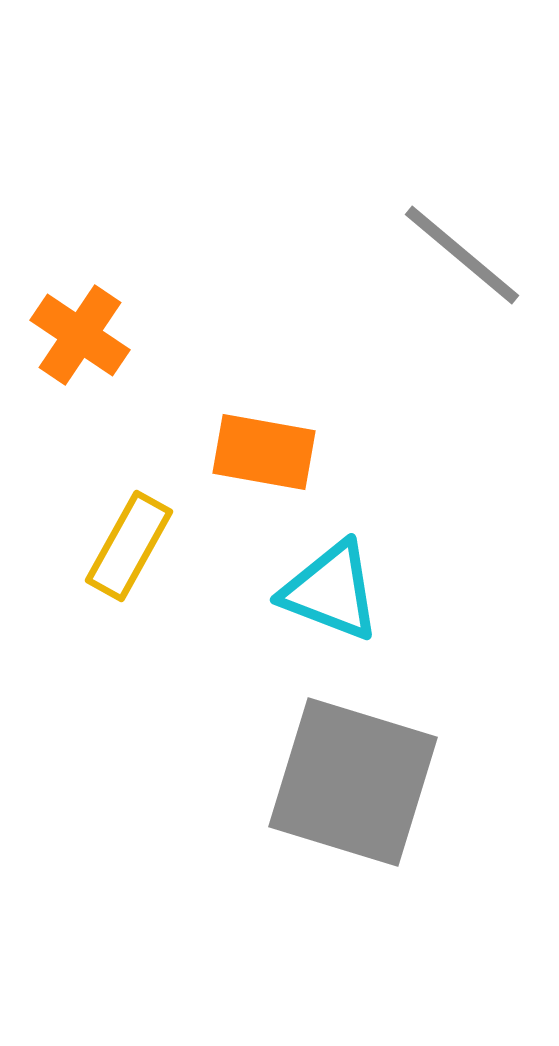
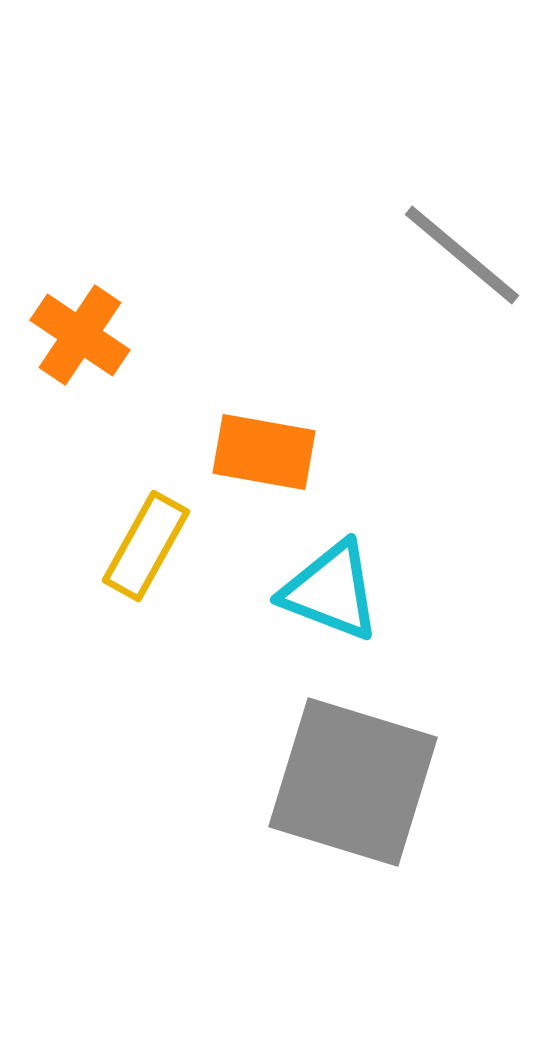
yellow rectangle: moved 17 px right
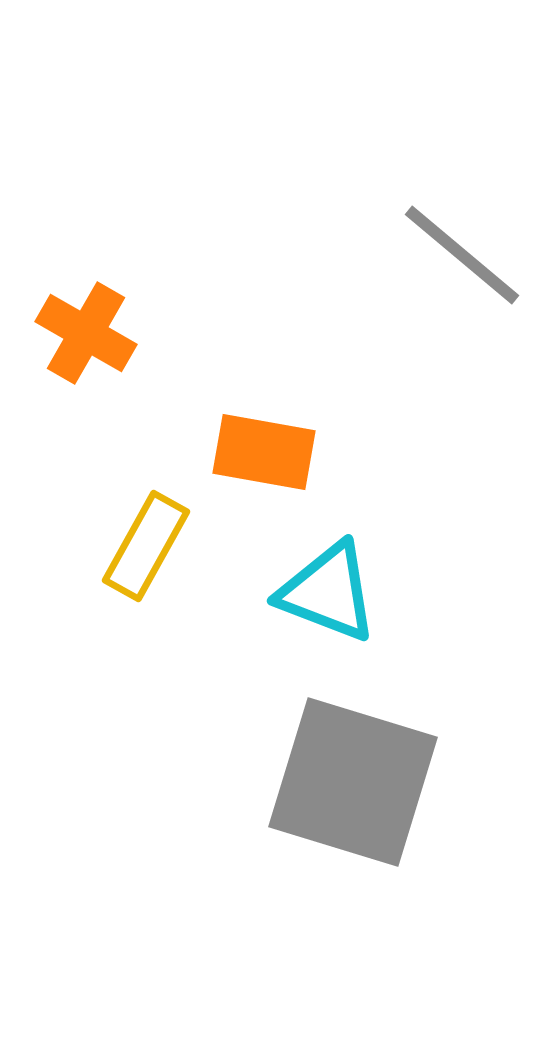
orange cross: moved 6 px right, 2 px up; rotated 4 degrees counterclockwise
cyan triangle: moved 3 px left, 1 px down
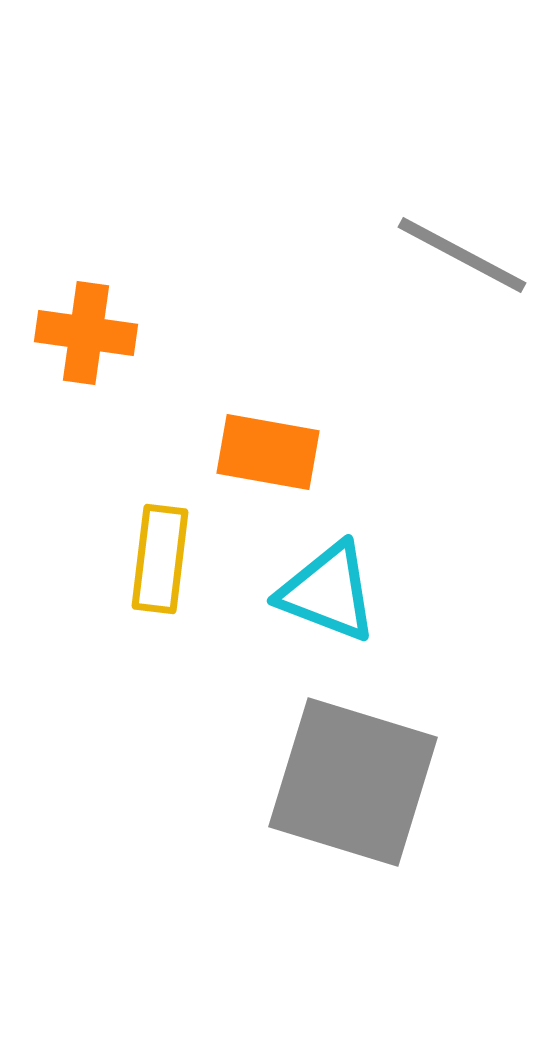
gray line: rotated 12 degrees counterclockwise
orange cross: rotated 22 degrees counterclockwise
orange rectangle: moved 4 px right
yellow rectangle: moved 14 px right, 13 px down; rotated 22 degrees counterclockwise
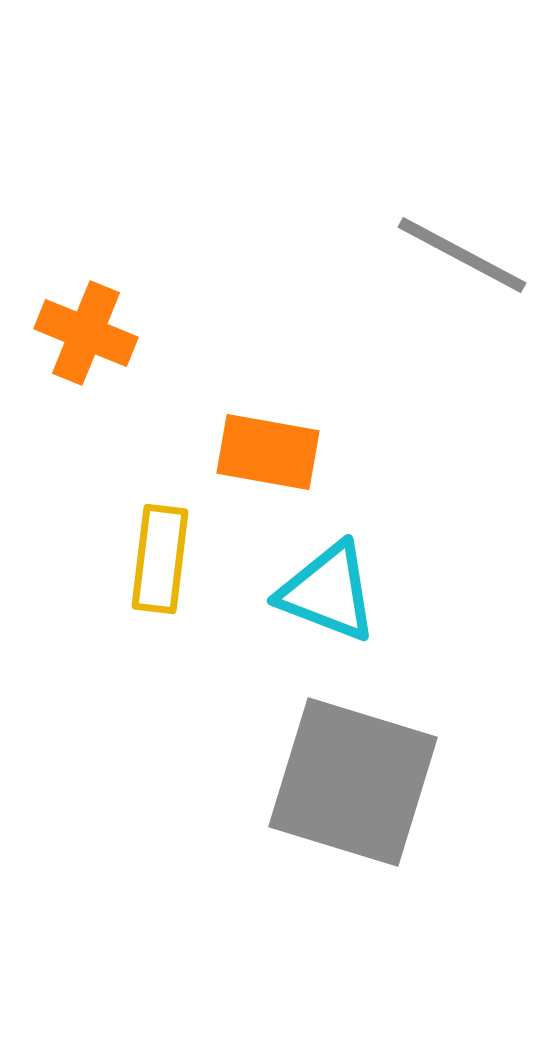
orange cross: rotated 14 degrees clockwise
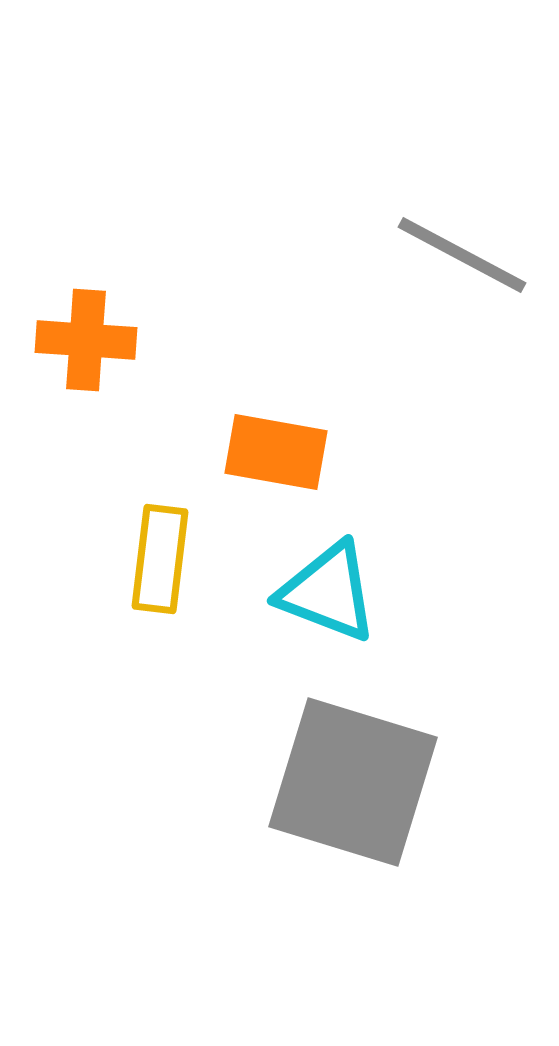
orange cross: moved 7 px down; rotated 18 degrees counterclockwise
orange rectangle: moved 8 px right
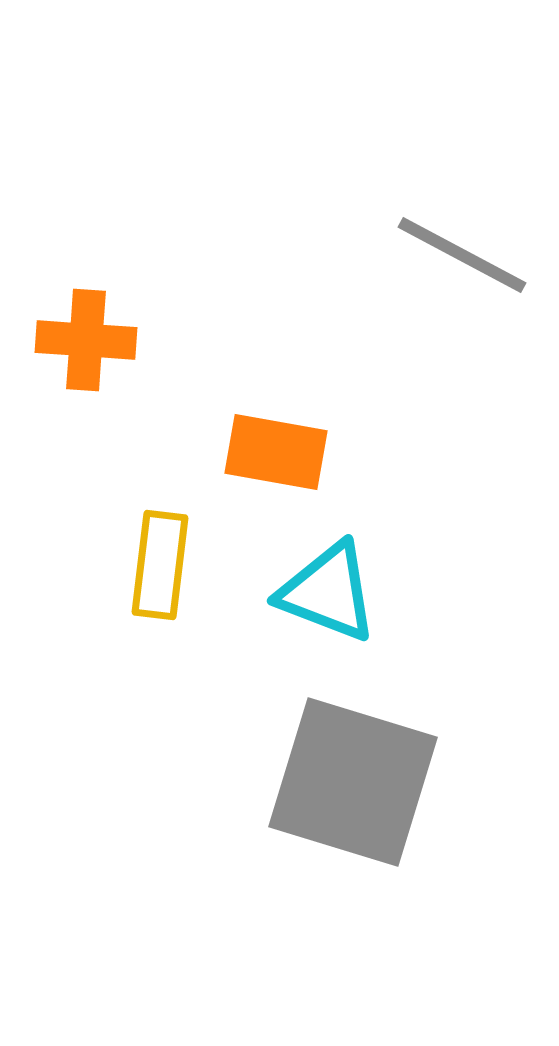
yellow rectangle: moved 6 px down
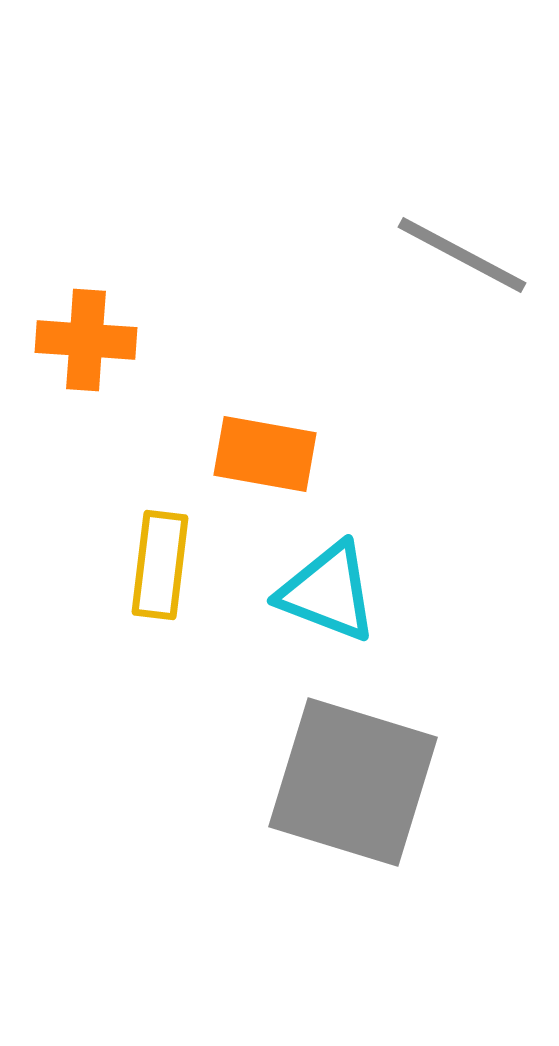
orange rectangle: moved 11 px left, 2 px down
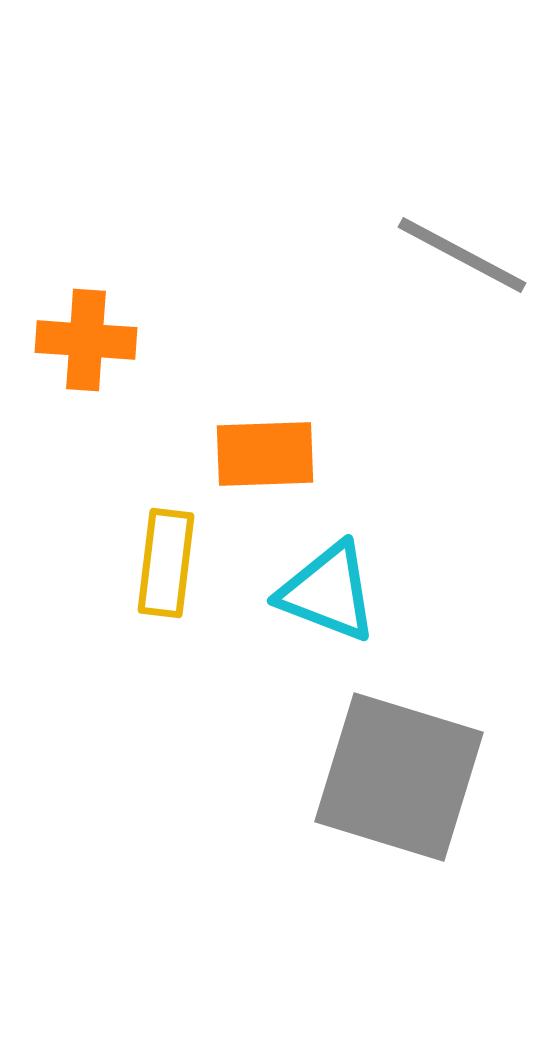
orange rectangle: rotated 12 degrees counterclockwise
yellow rectangle: moved 6 px right, 2 px up
gray square: moved 46 px right, 5 px up
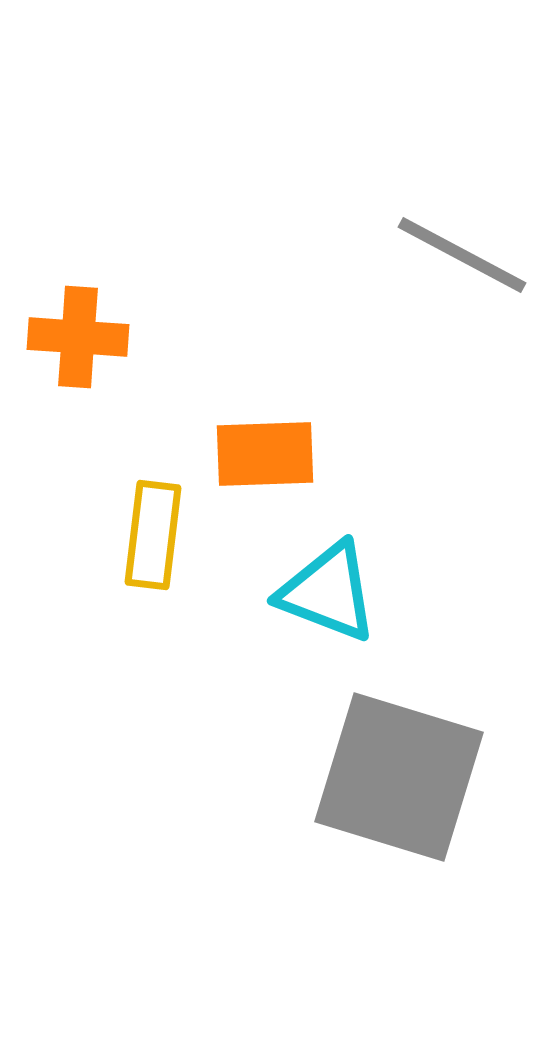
orange cross: moved 8 px left, 3 px up
yellow rectangle: moved 13 px left, 28 px up
